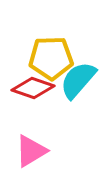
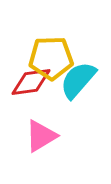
red diamond: moved 2 px left, 6 px up; rotated 27 degrees counterclockwise
pink triangle: moved 10 px right, 15 px up
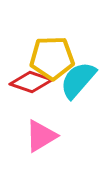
yellow pentagon: moved 1 px right
red diamond: rotated 27 degrees clockwise
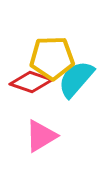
cyan semicircle: moved 2 px left, 1 px up
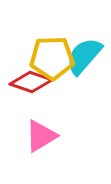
cyan semicircle: moved 8 px right, 23 px up
